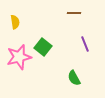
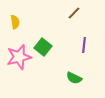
brown line: rotated 48 degrees counterclockwise
purple line: moved 1 px left, 1 px down; rotated 28 degrees clockwise
green semicircle: rotated 35 degrees counterclockwise
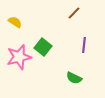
yellow semicircle: rotated 48 degrees counterclockwise
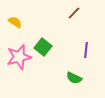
purple line: moved 2 px right, 5 px down
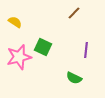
green square: rotated 12 degrees counterclockwise
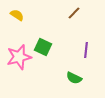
yellow semicircle: moved 2 px right, 7 px up
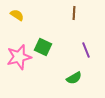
brown line: rotated 40 degrees counterclockwise
purple line: rotated 28 degrees counterclockwise
green semicircle: rotated 56 degrees counterclockwise
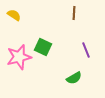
yellow semicircle: moved 3 px left
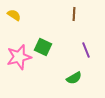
brown line: moved 1 px down
